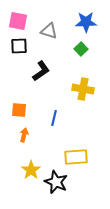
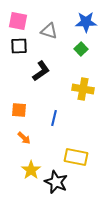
orange arrow: moved 3 px down; rotated 120 degrees clockwise
yellow rectangle: rotated 15 degrees clockwise
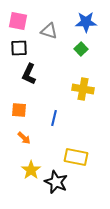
black square: moved 2 px down
black L-shape: moved 12 px left, 3 px down; rotated 150 degrees clockwise
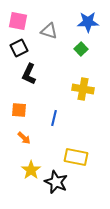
blue star: moved 2 px right
black square: rotated 24 degrees counterclockwise
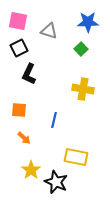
blue line: moved 2 px down
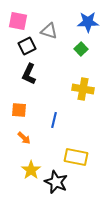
black square: moved 8 px right, 2 px up
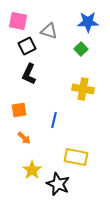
orange square: rotated 14 degrees counterclockwise
yellow star: moved 1 px right
black star: moved 2 px right, 2 px down
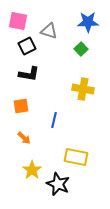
black L-shape: rotated 105 degrees counterclockwise
orange square: moved 2 px right, 4 px up
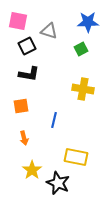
green square: rotated 16 degrees clockwise
orange arrow: rotated 32 degrees clockwise
black star: moved 1 px up
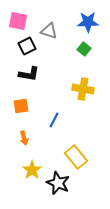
green square: moved 3 px right; rotated 24 degrees counterclockwise
blue line: rotated 14 degrees clockwise
yellow rectangle: rotated 40 degrees clockwise
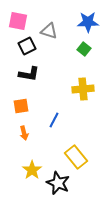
yellow cross: rotated 15 degrees counterclockwise
orange arrow: moved 5 px up
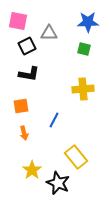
gray triangle: moved 2 px down; rotated 18 degrees counterclockwise
green square: rotated 24 degrees counterclockwise
